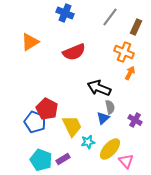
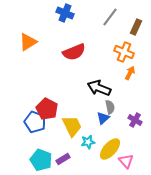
orange triangle: moved 2 px left
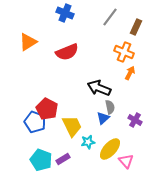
red semicircle: moved 7 px left
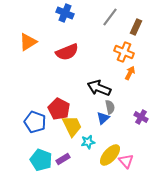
red pentagon: moved 12 px right
purple cross: moved 6 px right, 3 px up
yellow ellipse: moved 6 px down
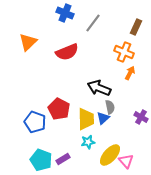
gray line: moved 17 px left, 6 px down
orange triangle: rotated 12 degrees counterclockwise
yellow trapezoid: moved 14 px right, 7 px up; rotated 25 degrees clockwise
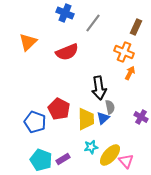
black arrow: rotated 120 degrees counterclockwise
cyan star: moved 3 px right, 5 px down
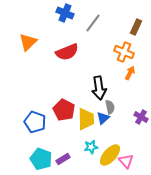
red pentagon: moved 5 px right, 1 px down
cyan pentagon: moved 1 px up
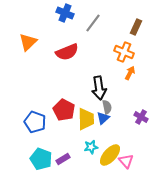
gray semicircle: moved 3 px left
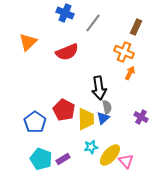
blue pentagon: rotated 15 degrees clockwise
